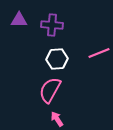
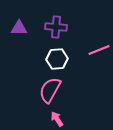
purple triangle: moved 8 px down
purple cross: moved 4 px right, 2 px down
pink line: moved 3 px up
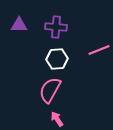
purple triangle: moved 3 px up
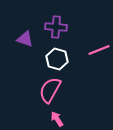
purple triangle: moved 6 px right, 14 px down; rotated 18 degrees clockwise
white hexagon: rotated 20 degrees clockwise
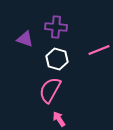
pink arrow: moved 2 px right
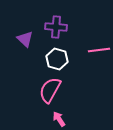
purple triangle: rotated 24 degrees clockwise
pink line: rotated 15 degrees clockwise
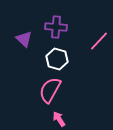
purple triangle: moved 1 px left
pink line: moved 9 px up; rotated 40 degrees counterclockwise
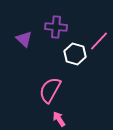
white hexagon: moved 18 px right, 5 px up
